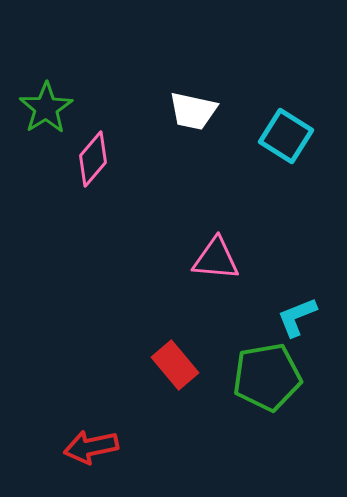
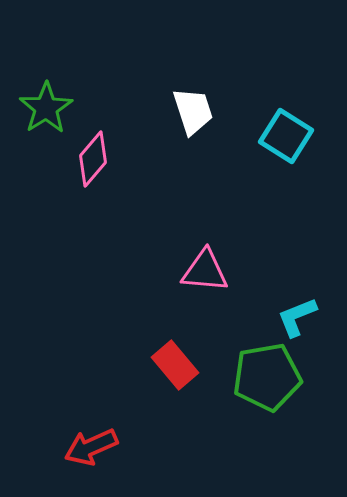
white trapezoid: rotated 120 degrees counterclockwise
pink triangle: moved 11 px left, 12 px down
red arrow: rotated 12 degrees counterclockwise
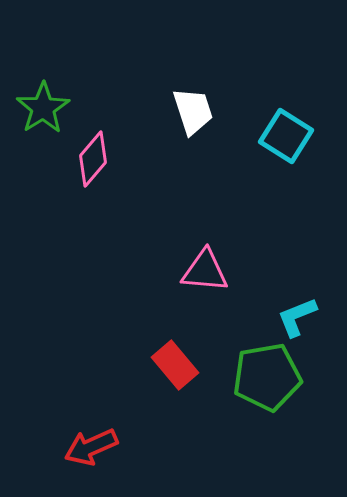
green star: moved 3 px left
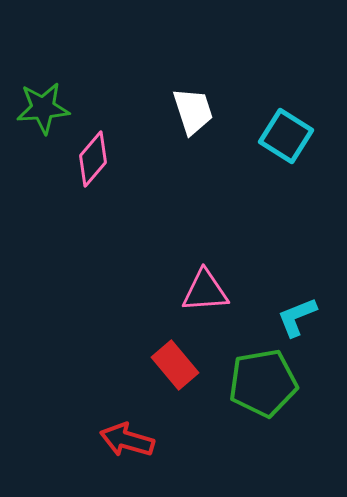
green star: rotated 28 degrees clockwise
pink triangle: moved 20 px down; rotated 9 degrees counterclockwise
green pentagon: moved 4 px left, 6 px down
red arrow: moved 36 px right, 7 px up; rotated 40 degrees clockwise
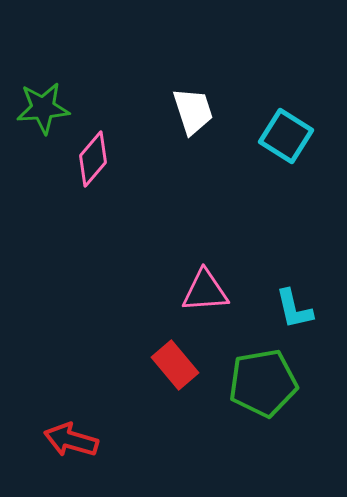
cyan L-shape: moved 3 px left, 8 px up; rotated 81 degrees counterclockwise
red arrow: moved 56 px left
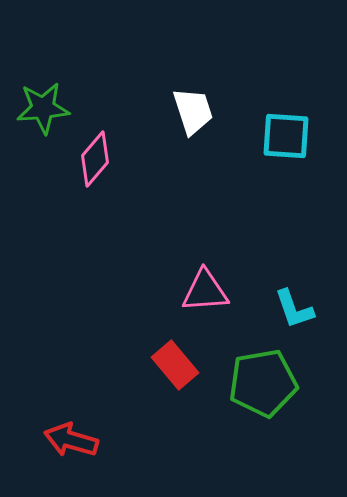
cyan square: rotated 28 degrees counterclockwise
pink diamond: moved 2 px right
cyan L-shape: rotated 6 degrees counterclockwise
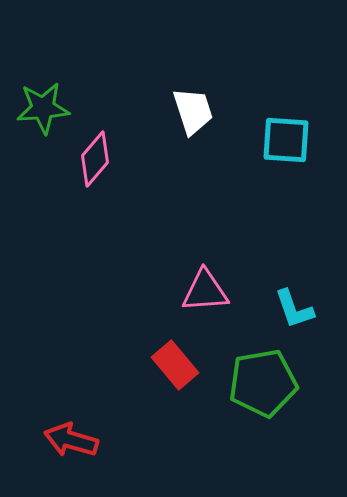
cyan square: moved 4 px down
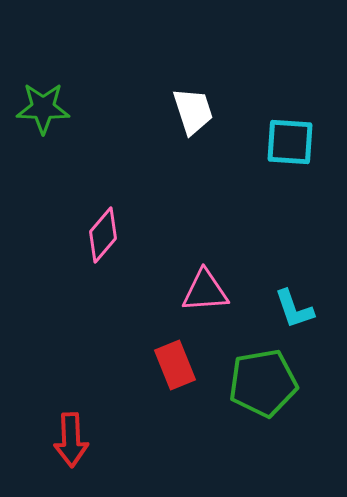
green star: rotated 6 degrees clockwise
cyan square: moved 4 px right, 2 px down
pink diamond: moved 8 px right, 76 px down
red rectangle: rotated 18 degrees clockwise
red arrow: rotated 108 degrees counterclockwise
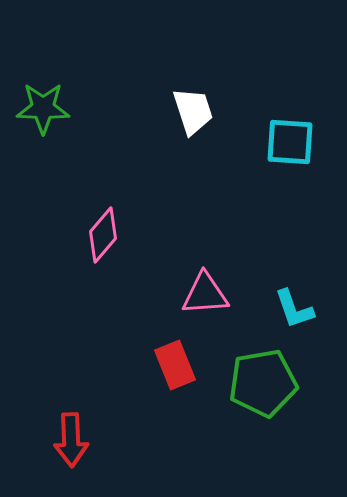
pink triangle: moved 3 px down
